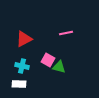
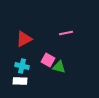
white rectangle: moved 1 px right, 3 px up
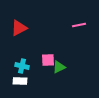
pink line: moved 13 px right, 8 px up
red triangle: moved 5 px left, 11 px up
pink square: rotated 32 degrees counterclockwise
green triangle: rotated 40 degrees counterclockwise
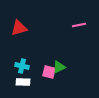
red triangle: rotated 12 degrees clockwise
pink square: moved 1 px right, 12 px down; rotated 16 degrees clockwise
white rectangle: moved 3 px right, 1 px down
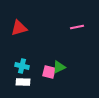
pink line: moved 2 px left, 2 px down
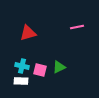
red triangle: moved 9 px right, 5 px down
pink square: moved 9 px left, 2 px up
white rectangle: moved 2 px left, 1 px up
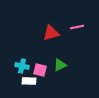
red triangle: moved 23 px right
green triangle: moved 1 px right, 2 px up
white rectangle: moved 8 px right
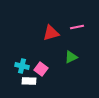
green triangle: moved 11 px right, 8 px up
pink square: moved 1 px right, 1 px up; rotated 24 degrees clockwise
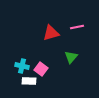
green triangle: rotated 24 degrees counterclockwise
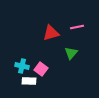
green triangle: moved 4 px up
